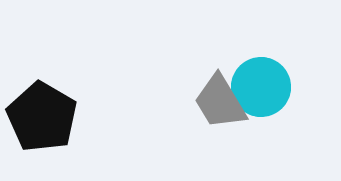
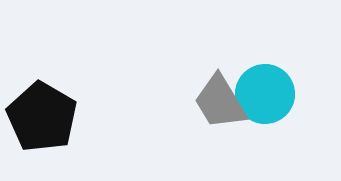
cyan circle: moved 4 px right, 7 px down
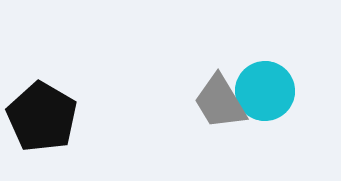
cyan circle: moved 3 px up
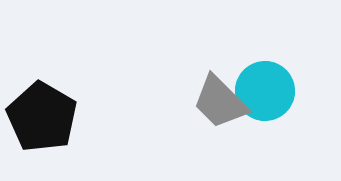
gray trapezoid: rotated 14 degrees counterclockwise
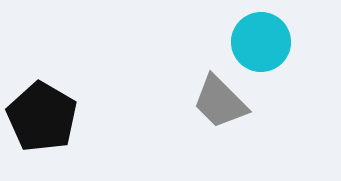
cyan circle: moved 4 px left, 49 px up
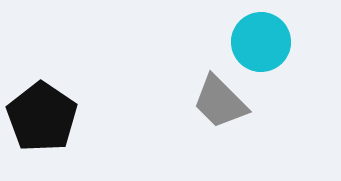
black pentagon: rotated 4 degrees clockwise
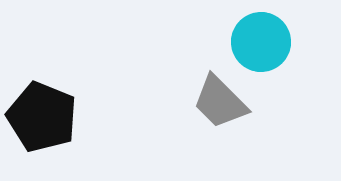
black pentagon: rotated 12 degrees counterclockwise
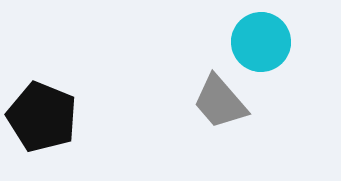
gray trapezoid: rotated 4 degrees clockwise
